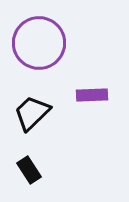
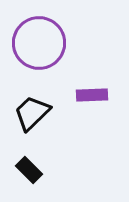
black rectangle: rotated 12 degrees counterclockwise
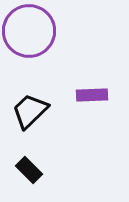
purple circle: moved 10 px left, 12 px up
black trapezoid: moved 2 px left, 2 px up
